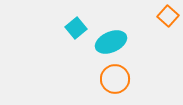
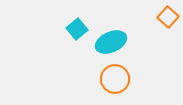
orange square: moved 1 px down
cyan square: moved 1 px right, 1 px down
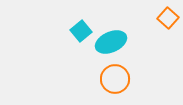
orange square: moved 1 px down
cyan square: moved 4 px right, 2 px down
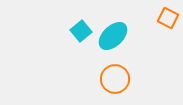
orange square: rotated 15 degrees counterclockwise
cyan ellipse: moved 2 px right, 6 px up; rotated 20 degrees counterclockwise
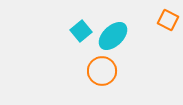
orange square: moved 2 px down
orange circle: moved 13 px left, 8 px up
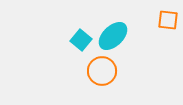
orange square: rotated 20 degrees counterclockwise
cyan square: moved 9 px down; rotated 10 degrees counterclockwise
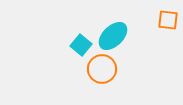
cyan square: moved 5 px down
orange circle: moved 2 px up
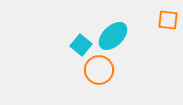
orange circle: moved 3 px left, 1 px down
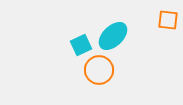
cyan square: rotated 25 degrees clockwise
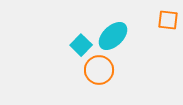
cyan square: rotated 20 degrees counterclockwise
